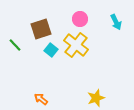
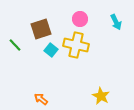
yellow cross: rotated 25 degrees counterclockwise
yellow star: moved 5 px right, 2 px up; rotated 24 degrees counterclockwise
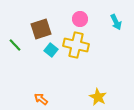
yellow star: moved 3 px left, 1 px down
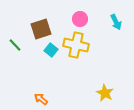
yellow star: moved 7 px right, 4 px up
